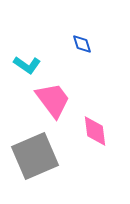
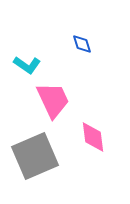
pink trapezoid: rotated 12 degrees clockwise
pink diamond: moved 2 px left, 6 px down
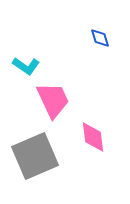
blue diamond: moved 18 px right, 6 px up
cyan L-shape: moved 1 px left, 1 px down
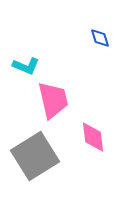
cyan L-shape: rotated 12 degrees counterclockwise
pink trapezoid: rotated 12 degrees clockwise
gray square: rotated 9 degrees counterclockwise
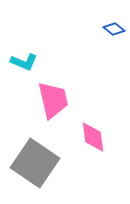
blue diamond: moved 14 px right, 9 px up; rotated 35 degrees counterclockwise
cyan L-shape: moved 2 px left, 4 px up
gray square: moved 7 px down; rotated 24 degrees counterclockwise
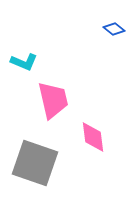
gray square: rotated 15 degrees counterclockwise
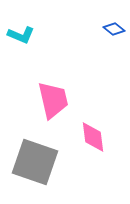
cyan L-shape: moved 3 px left, 27 px up
gray square: moved 1 px up
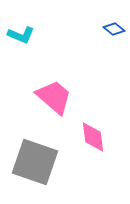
pink trapezoid: moved 1 px right, 3 px up; rotated 36 degrees counterclockwise
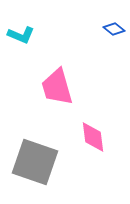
pink trapezoid: moved 3 px right, 10 px up; rotated 147 degrees counterclockwise
